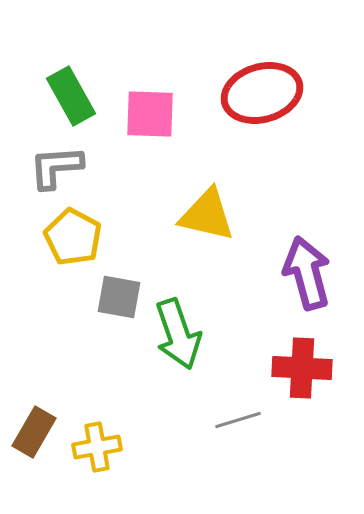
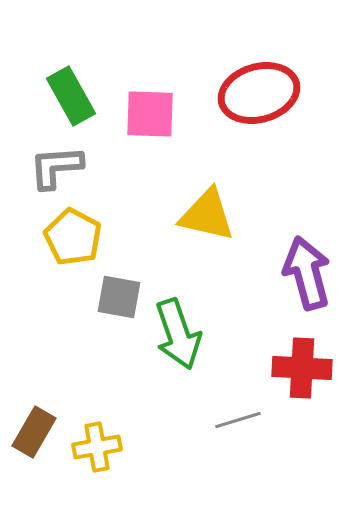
red ellipse: moved 3 px left
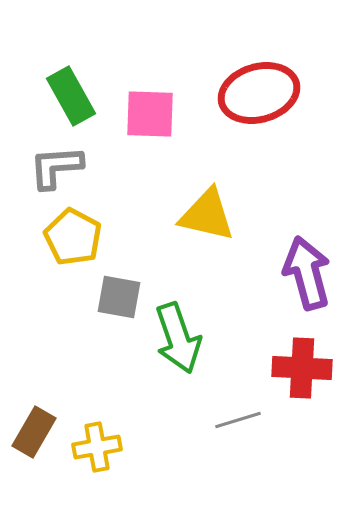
green arrow: moved 4 px down
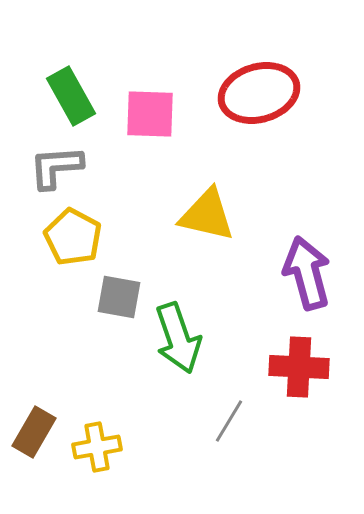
red cross: moved 3 px left, 1 px up
gray line: moved 9 px left, 1 px down; rotated 42 degrees counterclockwise
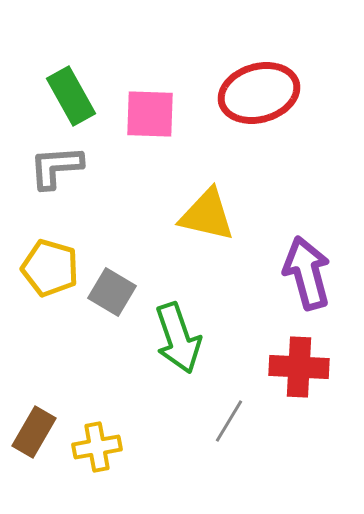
yellow pentagon: moved 23 px left, 31 px down; rotated 12 degrees counterclockwise
gray square: moved 7 px left, 5 px up; rotated 21 degrees clockwise
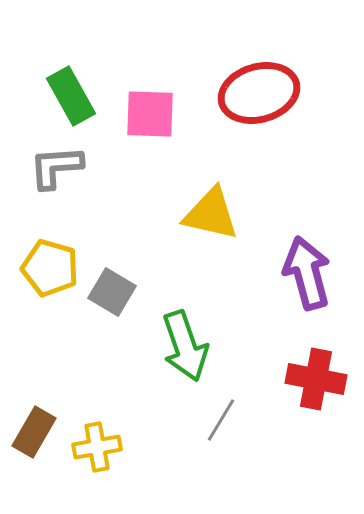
yellow triangle: moved 4 px right, 1 px up
green arrow: moved 7 px right, 8 px down
red cross: moved 17 px right, 12 px down; rotated 8 degrees clockwise
gray line: moved 8 px left, 1 px up
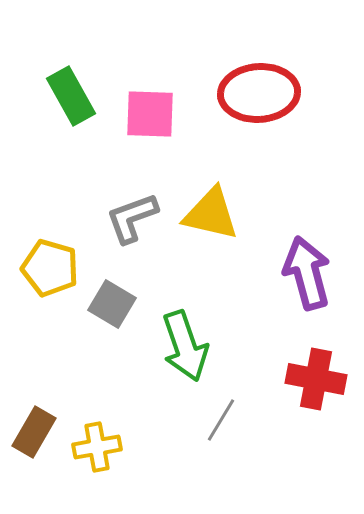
red ellipse: rotated 12 degrees clockwise
gray L-shape: moved 76 px right, 51 px down; rotated 16 degrees counterclockwise
gray square: moved 12 px down
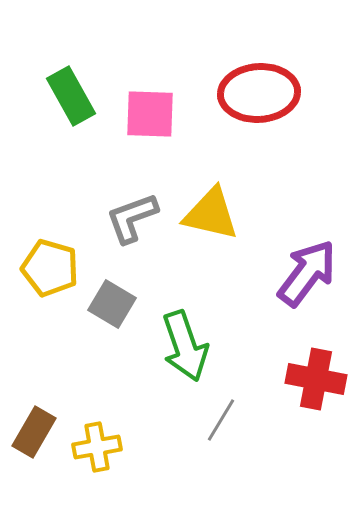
purple arrow: rotated 52 degrees clockwise
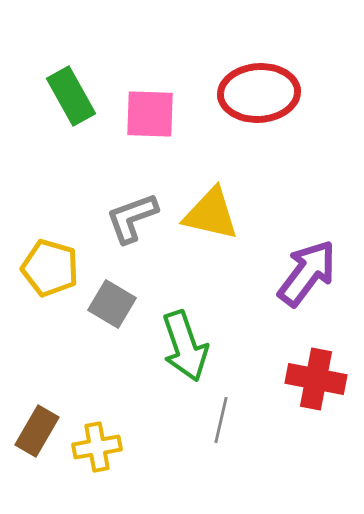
gray line: rotated 18 degrees counterclockwise
brown rectangle: moved 3 px right, 1 px up
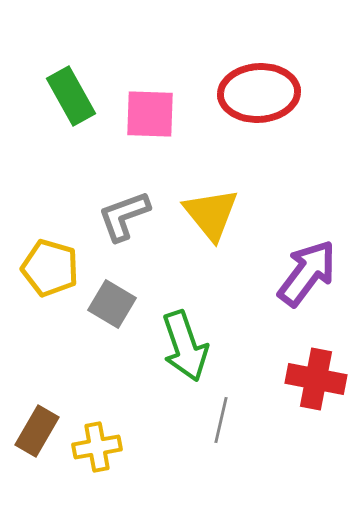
yellow triangle: rotated 38 degrees clockwise
gray L-shape: moved 8 px left, 2 px up
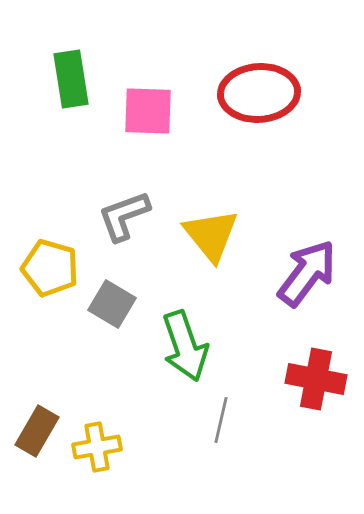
green rectangle: moved 17 px up; rotated 20 degrees clockwise
pink square: moved 2 px left, 3 px up
yellow triangle: moved 21 px down
